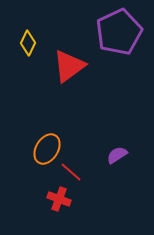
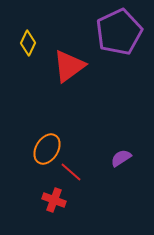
purple semicircle: moved 4 px right, 3 px down
red cross: moved 5 px left, 1 px down
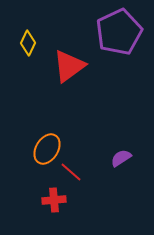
red cross: rotated 25 degrees counterclockwise
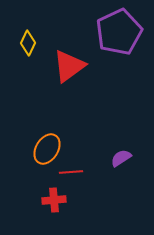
red line: rotated 45 degrees counterclockwise
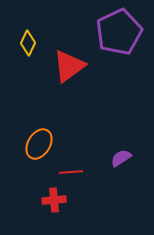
orange ellipse: moved 8 px left, 5 px up
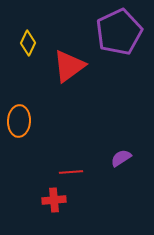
orange ellipse: moved 20 px left, 23 px up; rotated 28 degrees counterclockwise
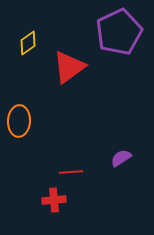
yellow diamond: rotated 30 degrees clockwise
red triangle: moved 1 px down
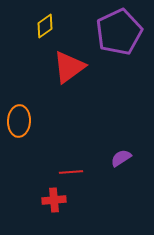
yellow diamond: moved 17 px right, 17 px up
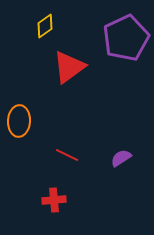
purple pentagon: moved 7 px right, 6 px down
red line: moved 4 px left, 17 px up; rotated 30 degrees clockwise
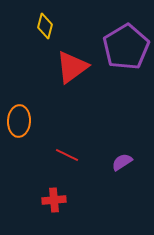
yellow diamond: rotated 40 degrees counterclockwise
purple pentagon: moved 9 px down; rotated 6 degrees counterclockwise
red triangle: moved 3 px right
purple semicircle: moved 1 px right, 4 px down
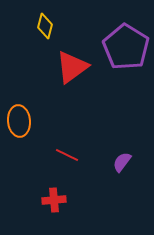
purple pentagon: rotated 9 degrees counterclockwise
orange ellipse: rotated 8 degrees counterclockwise
purple semicircle: rotated 20 degrees counterclockwise
